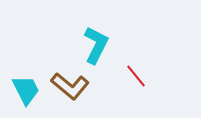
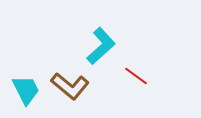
cyan L-shape: moved 5 px right, 1 px down; rotated 21 degrees clockwise
red line: rotated 15 degrees counterclockwise
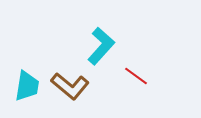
cyan L-shape: rotated 6 degrees counterclockwise
cyan trapezoid: moved 1 px right, 4 px up; rotated 36 degrees clockwise
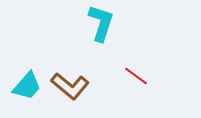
cyan L-shape: moved 23 px up; rotated 24 degrees counterclockwise
cyan trapezoid: rotated 32 degrees clockwise
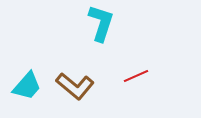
red line: rotated 60 degrees counterclockwise
brown L-shape: moved 5 px right
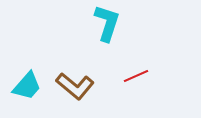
cyan L-shape: moved 6 px right
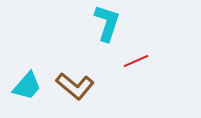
red line: moved 15 px up
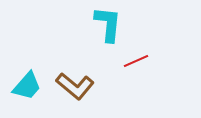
cyan L-shape: moved 1 px right, 1 px down; rotated 12 degrees counterclockwise
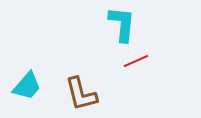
cyan L-shape: moved 14 px right
brown L-shape: moved 6 px right, 8 px down; rotated 36 degrees clockwise
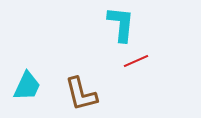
cyan L-shape: moved 1 px left
cyan trapezoid: rotated 16 degrees counterclockwise
